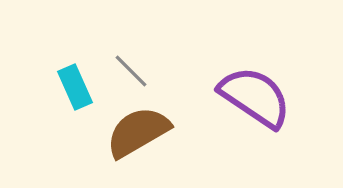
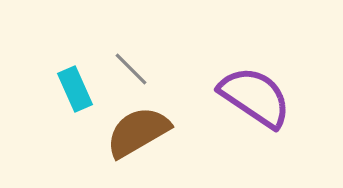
gray line: moved 2 px up
cyan rectangle: moved 2 px down
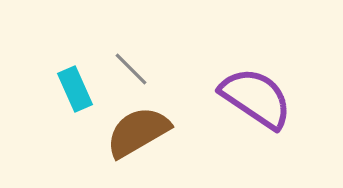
purple semicircle: moved 1 px right, 1 px down
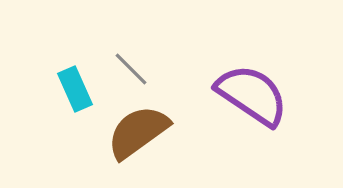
purple semicircle: moved 4 px left, 3 px up
brown semicircle: rotated 6 degrees counterclockwise
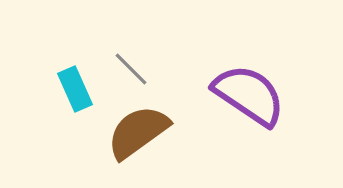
purple semicircle: moved 3 px left
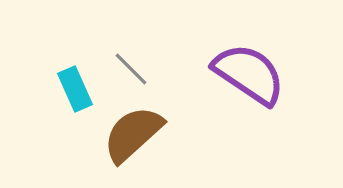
purple semicircle: moved 21 px up
brown semicircle: moved 5 px left, 2 px down; rotated 6 degrees counterclockwise
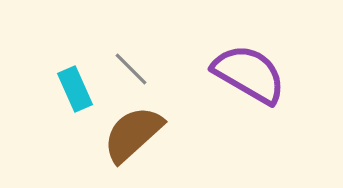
purple semicircle: rotated 4 degrees counterclockwise
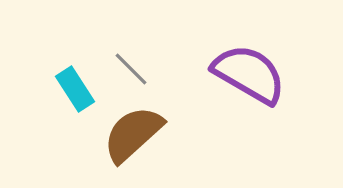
cyan rectangle: rotated 9 degrees counterclockwise
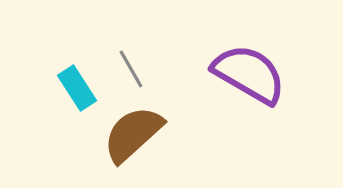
gray line: rotated 15 degrees clockwise
cyan rectangle: moved 2 px right, 1 px up
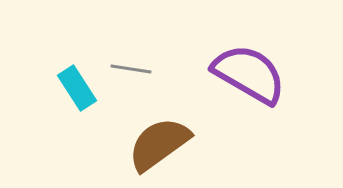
gray line: rotated 51 degrees counterclockwise
brown semicircle: moved 26 px right, 10 px down; rotated 6 degrees clockwise
